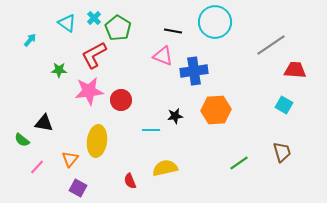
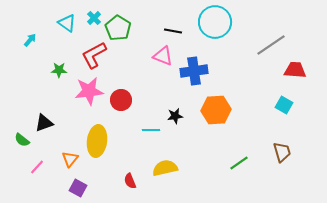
black triangle: rotated 30 degrees counterclockwise
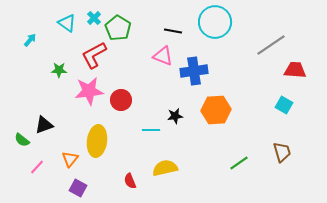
black triangle: moved 2 px down
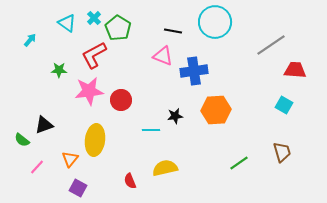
yellow ellipse: moved 2 px left, 1 px up
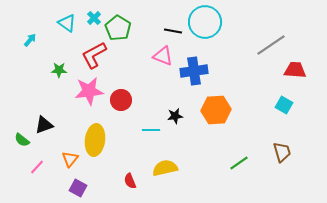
cyan circle: moved 10 px left
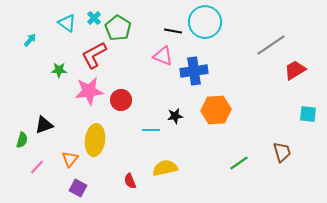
red trapezoid: rotated 35 degrees counterclockwise
cyan square: moved 24 px right, 9 px down; rotated 24 degrees counterclockwise
green semicircle: rotated 112 degrees counterclockwise
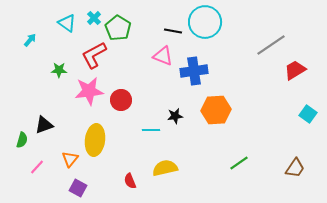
cyan square: rotated 30 degrees clockwise
brown trapezoid: moved 13 px right, 16 px down; rotated 50 degrees clockwise
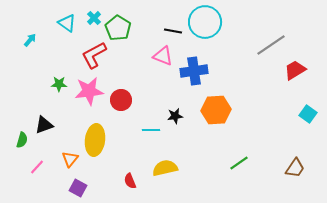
green star: moved 14 px down
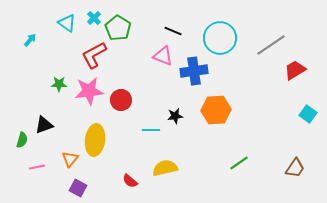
cyan circle: moved 15 px right, 16 px down
black line: rotated 12 degrees clockwise
pink line: rotated 35 degrees clockwise
red semicircle: rotated 28 degrees counterclockwise
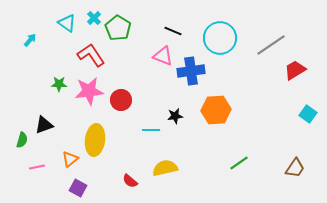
red L-shape: moved 3 px left; rotated 84 degrees clockwise
blue cross: moved 3 px left
orange triangle: rotated 12 degrees clockwise
